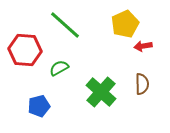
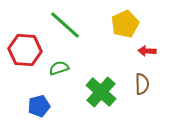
red arrow: moved 4 px right, 5 px down; rotated 12 degrees clockwise
green semicircle: rotated 12 degrees clockwise
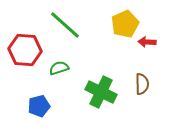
red arrow: moved 9 px up
green cross: rotated 16 degrees counterclockwise
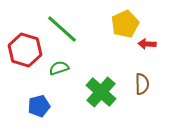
green line: moved 3 px left, 4 px down
red arrow: moved 2 px down
red hexagon: rotated 12 degrees clockwise
green cross: rotated 16 degrees clockwise
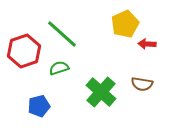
green line: moved 5 px down
red hexagon: moved 1 px left, 1 px down; rotated 24 degrees clockwise
brown semicircle: rotated 100 degrees clockwise
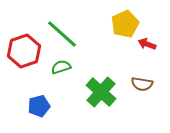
red arrow: rotated 18 degrees clockwise
green semicircle: moved 2 px right, 1 px up
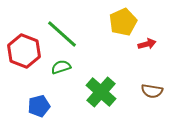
yellow pentagon: moved 2 px left, 2 px up
red arrow: rotated 144 degrees clockwise
red hexagon: rotated 20 degrees counterclockwise
brown semicircle: moved 10 px right, 7 px down
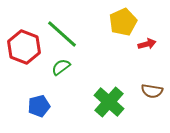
red hexagon: moved 4 px up
green semicircle: rotated 18 degrees counterclockwise
green cross: moved 8 px right, 10 px down
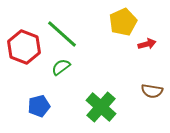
green cross: moved 8 px left, 5 px down
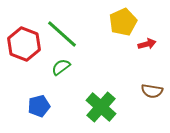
red hexagon: moved 3 px up
